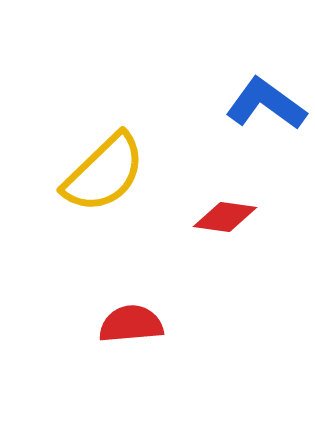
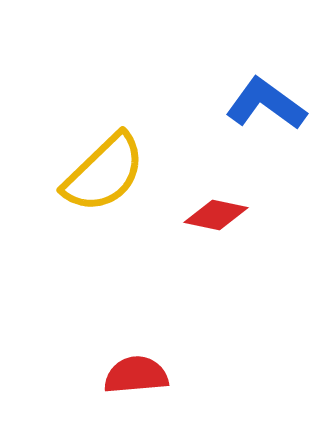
red diamond: moved 9 px left, 2 px up; rotated 4 degrees clockwise
red semicircle: moved 5 px right, 51 px down
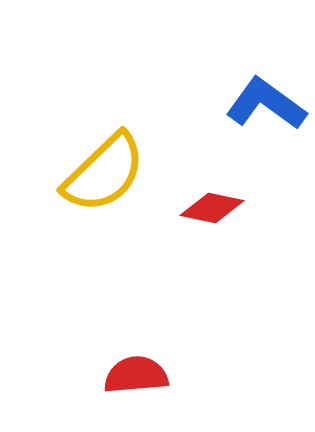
red diamond: moved 4 px left, 7 px up
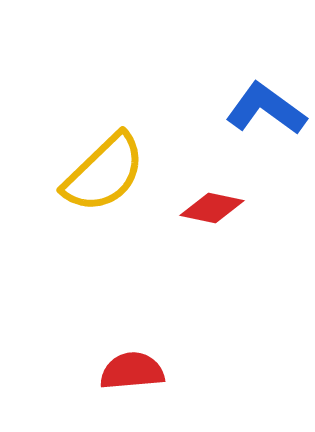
blue L-shape: moved 5 px down
red semicircle: moved 4 px left, 4 px up
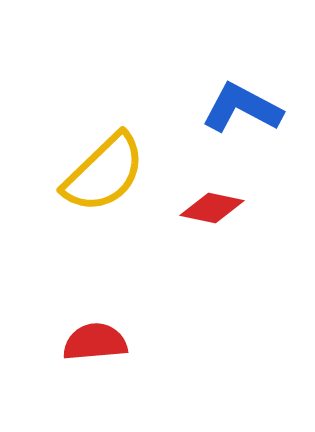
blue L-shape: moved 24 px left, 1 px up; rotated 8 degrees counterclockwise
red semicircle: moved 37 px left, 29 px up
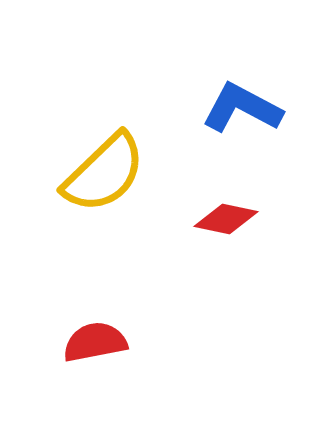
red diamond: moved 14 px right, 11 px down
red semicircle: rotated 6 degrees counterclockwise
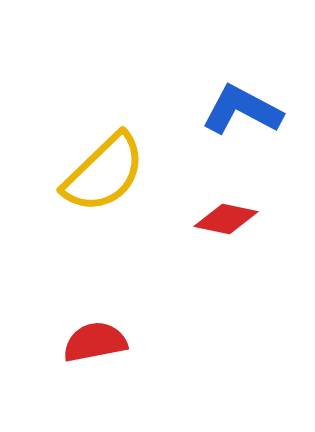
blue L-shape: moved 2 px down
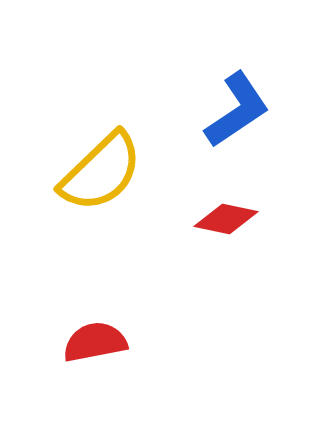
blue L-shape: moved 5 px left; rotated 118 degrees clockwise
yellow semicircle: moved 3 px left, 1 px up
